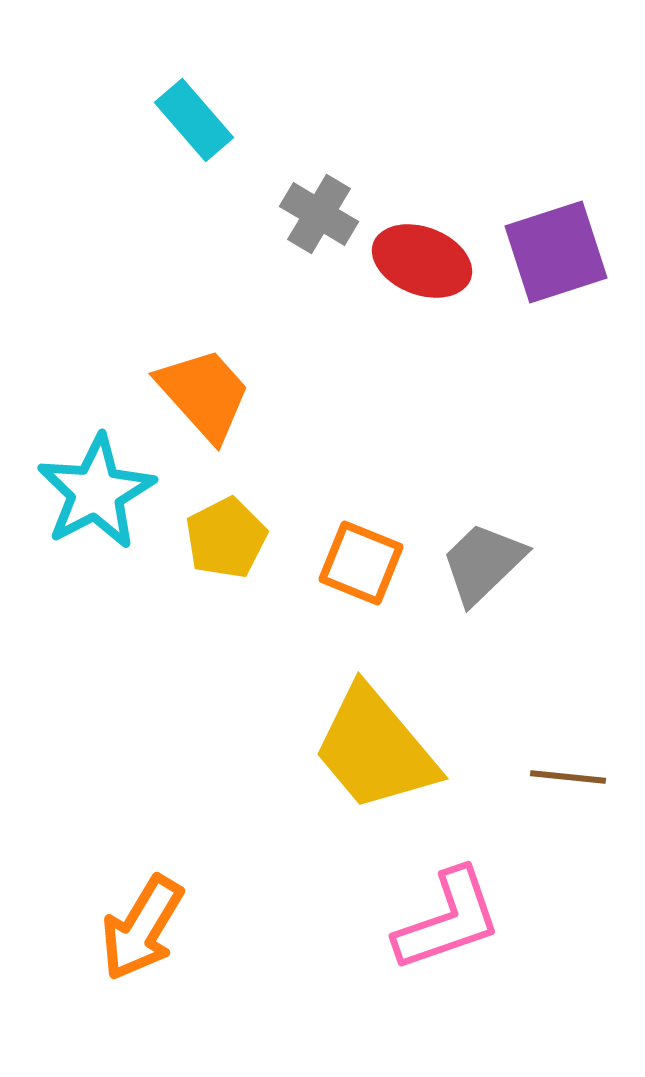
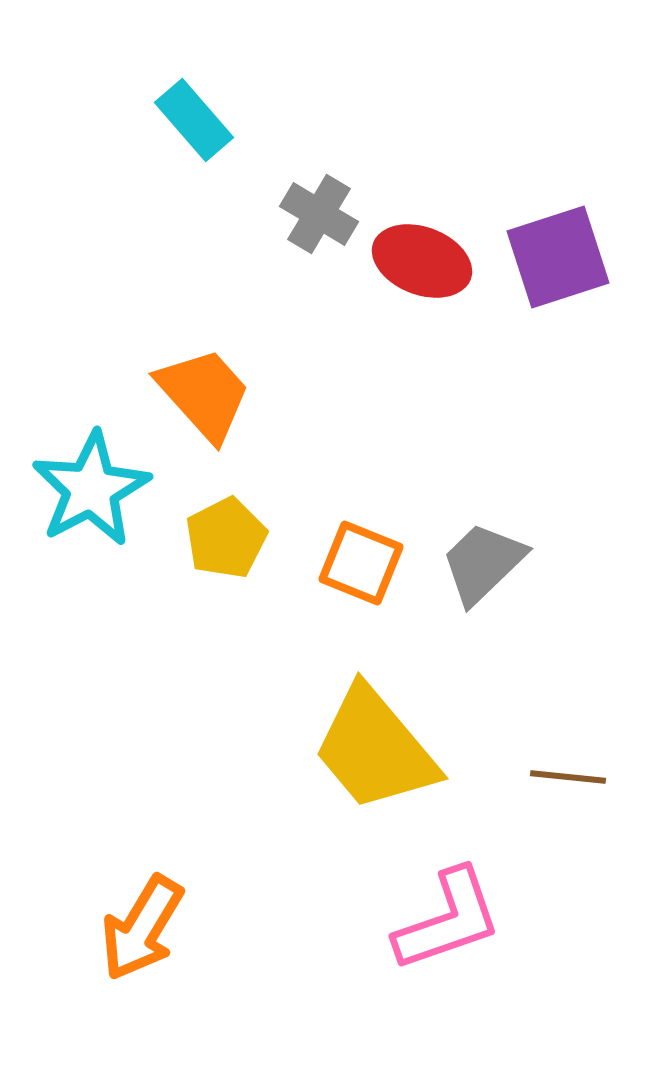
purple square: moved 2 px right, 5 px down
cyan star: moved 5 px left, 3 px up
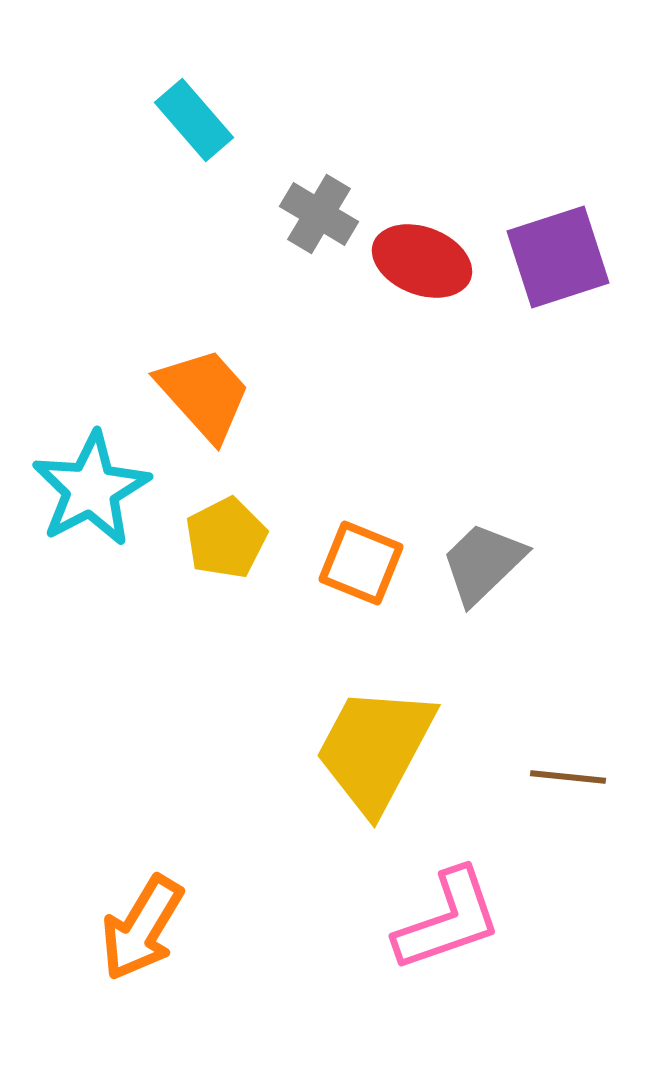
yellow trapezoid: rotated 68 degrees clockwise
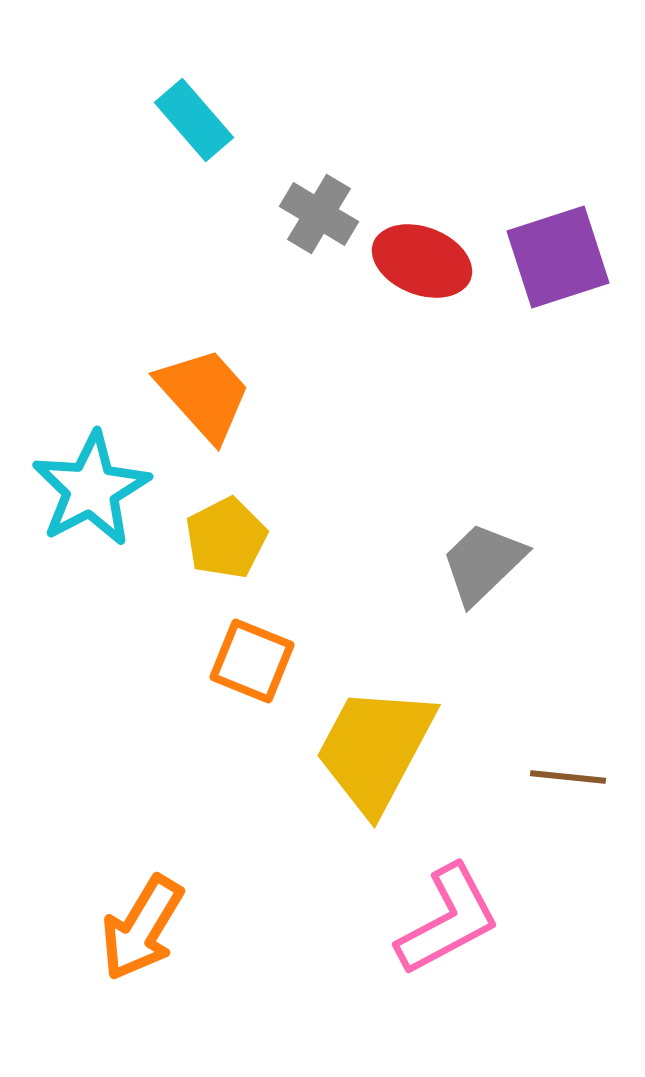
orange square: moved 109 px left, 98 px down
pink L-shape: rotated 9 degrees counterclockwise
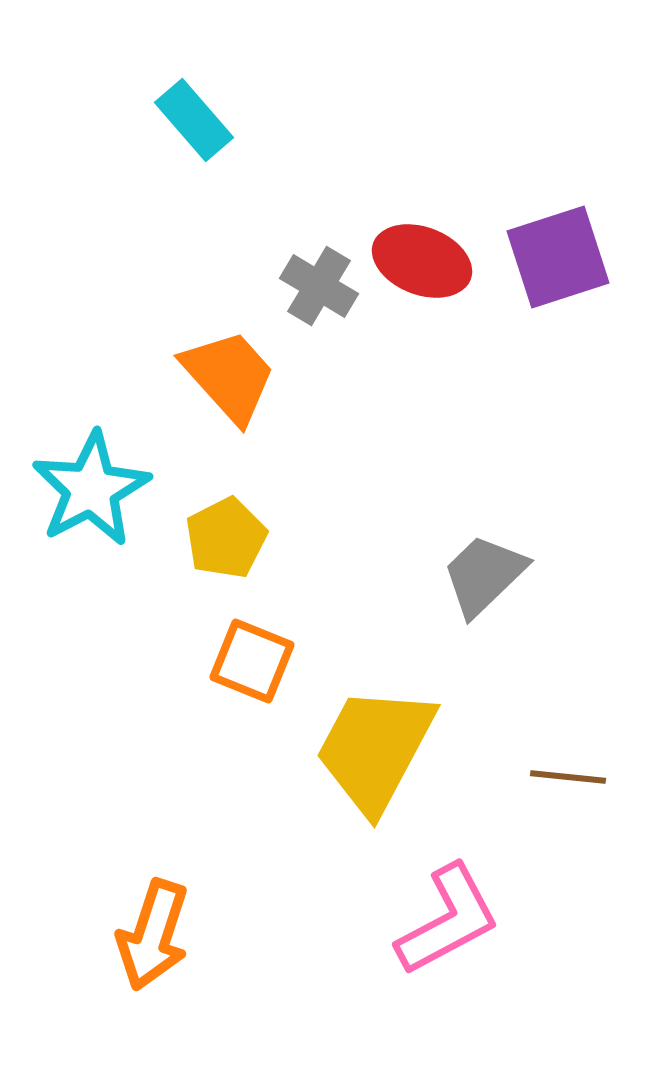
gray cross: moved 72 px down
orange trapezoid: moved 25 px right, 18 px up
gray trapezoid: moved 1 px right, 12 px down
orange arrow: moved 11 px right, 7 px down; rotated 13 degrees counterclockwise
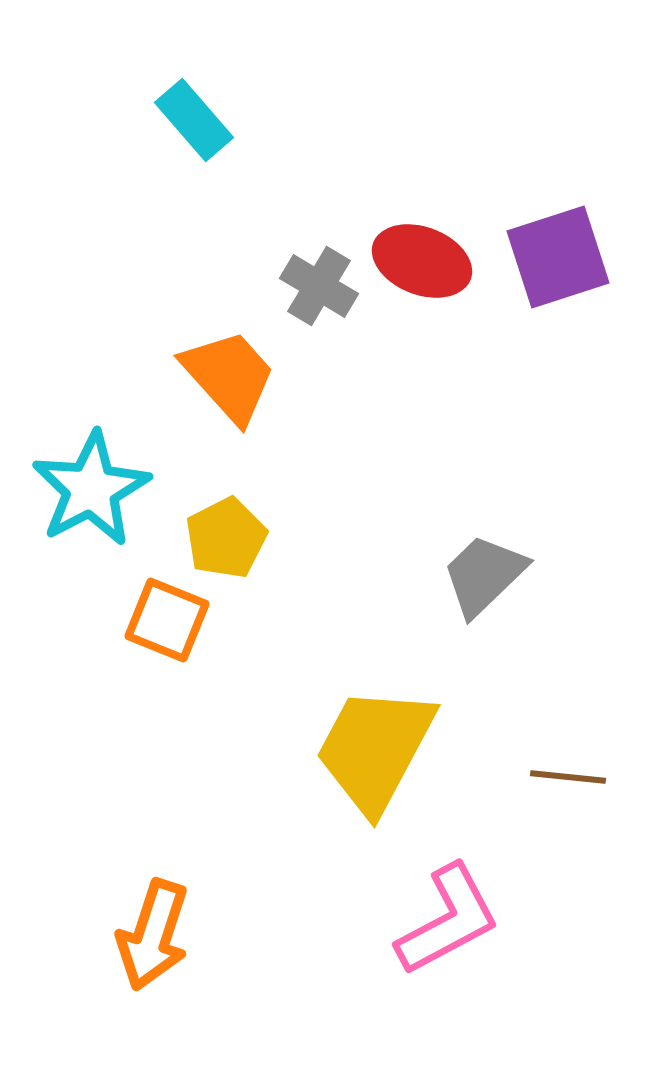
orange square: moved 85 px left, 41 px up
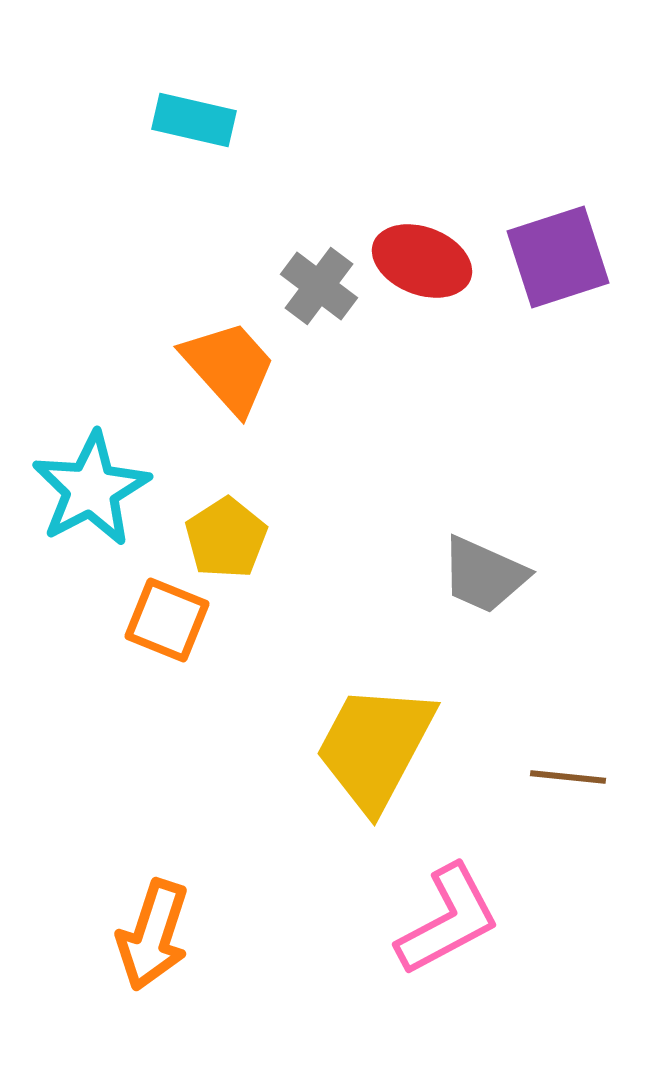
cyan rectangle: rotated 36 degrees counterclockwise
gray cross: rotated 6 degrees clockwise
orange trapezoid: moved 9 px up
yellow pentagon: rotated 6 degrees counterclockwise
gray trapezoid: rotated 112 degrees counterclockwise
yellow trapezoid: moved 2 px up
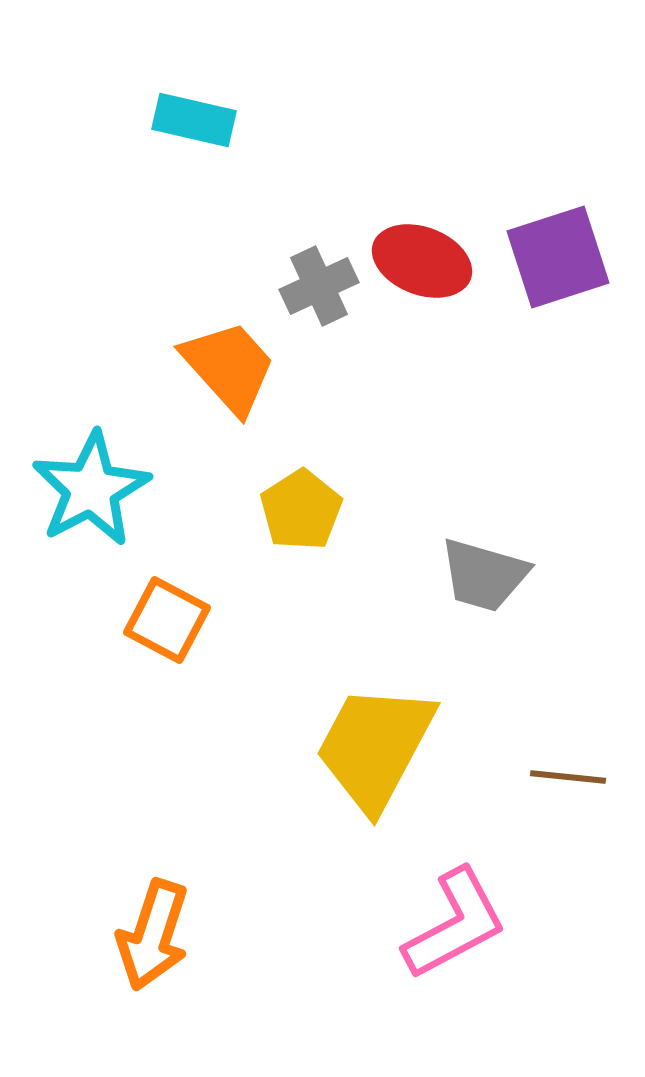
gray cross: rotated 28 degrees clockwise
yellow pentagon: moved 75 px right, 28 px up
gray trapezoid: rotated 8 degrees counterclockwise
orange square: rotated 6 degrees clockwise
pink L-shape: moved 7 px right, 4 px down
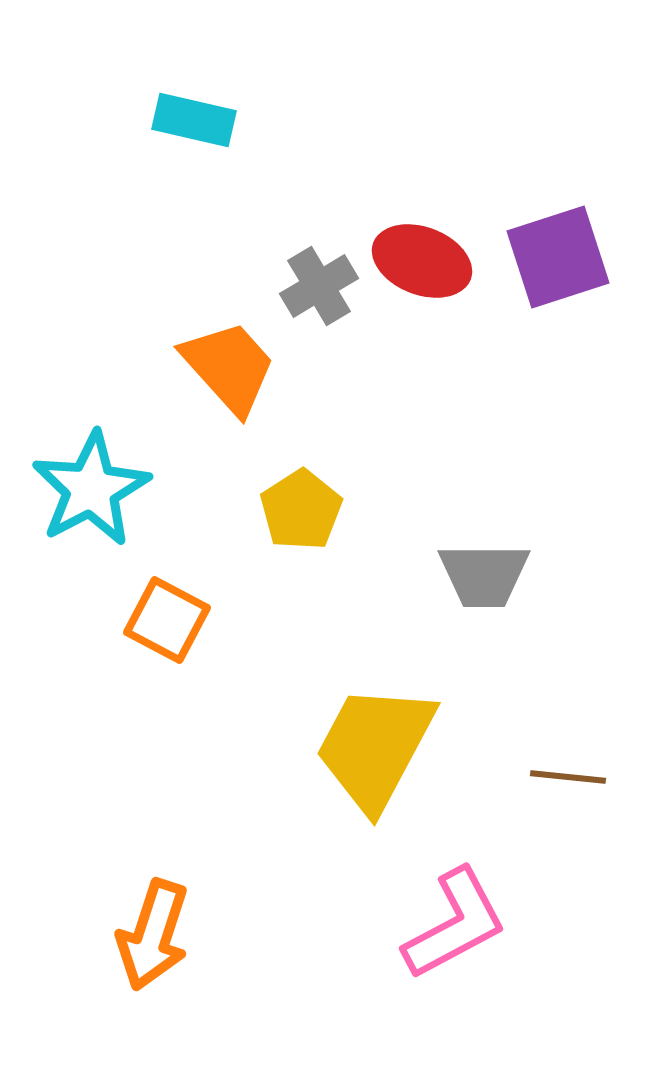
gray cross: rotated 6 degrees counterclockwise
gray trapezoid: rotated 16 degrees counterclockwise
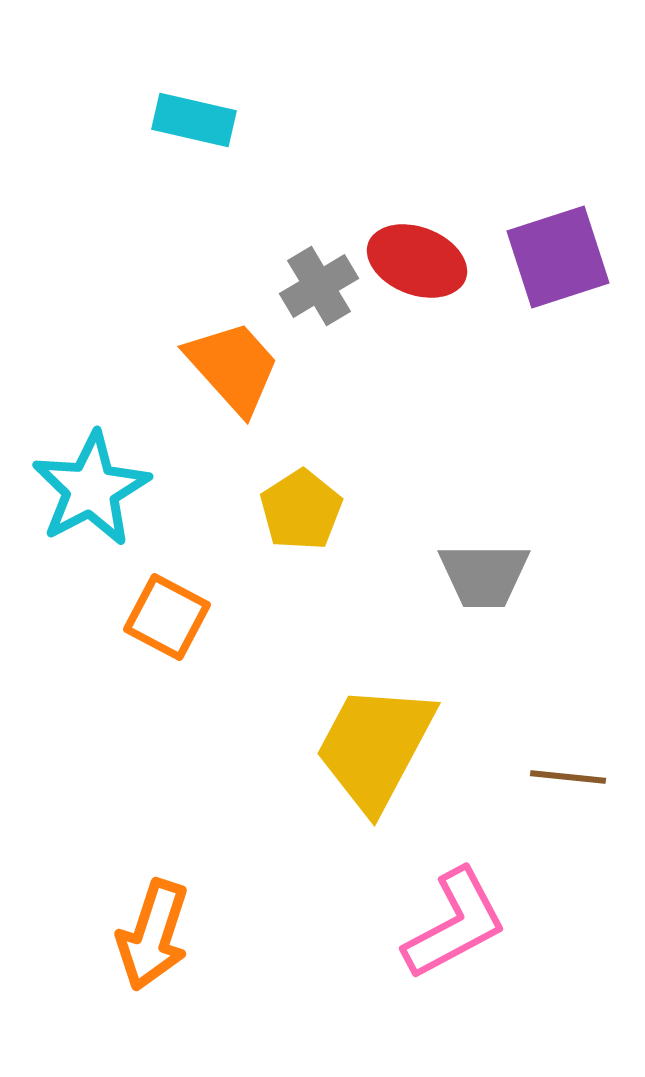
red ellipse: moved 5 px left
orange trapezoid: moved 4 px right
orange square: moved 3 px up
